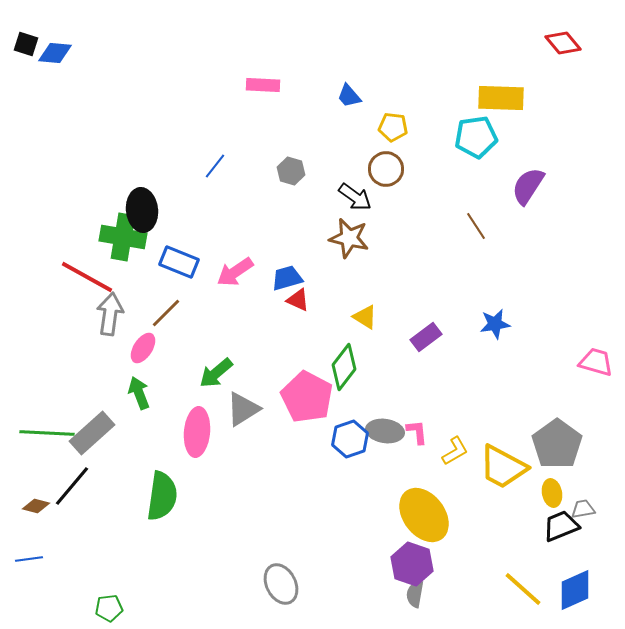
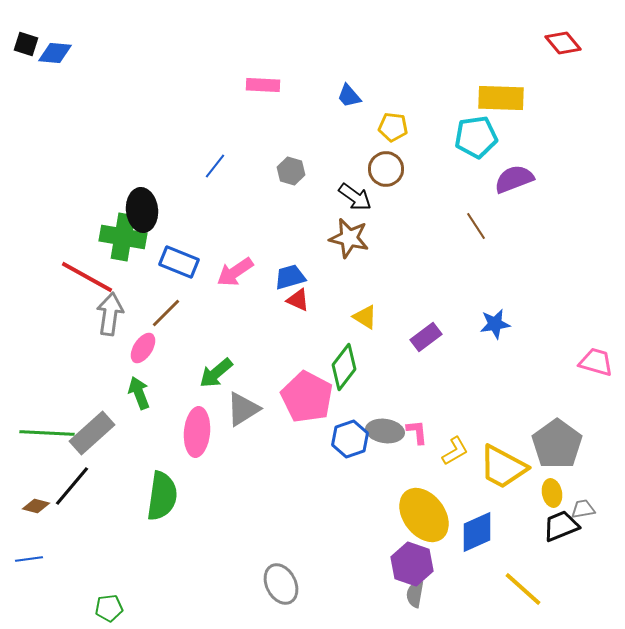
purple semicircle at (528, 186): moved 14 px left, 7 px up; rotated 36 degrees clockwise
blue trapezoid at (287, 278): moved 3 px right, 1 px up
blue diamond at (575, 590): moved 98 px left, 58 px up
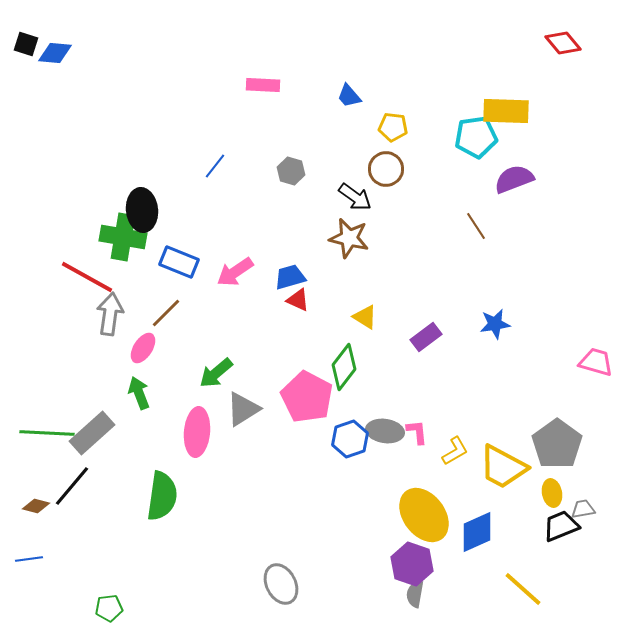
yellow rectangle at (501, 98): moved 5 px right, 13 px down
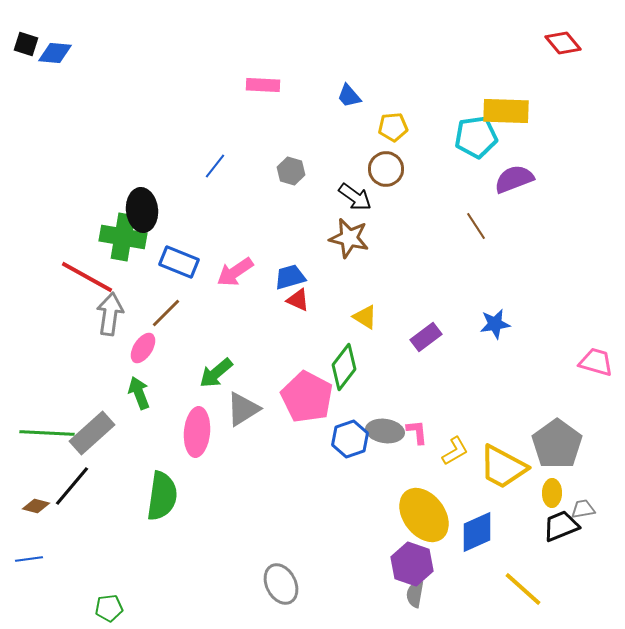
yellow pentagon at (393, 127): rotated 12 degrees counterclockwise
yellow ellipse at (552, 493): rotated 12 degrees clockwise
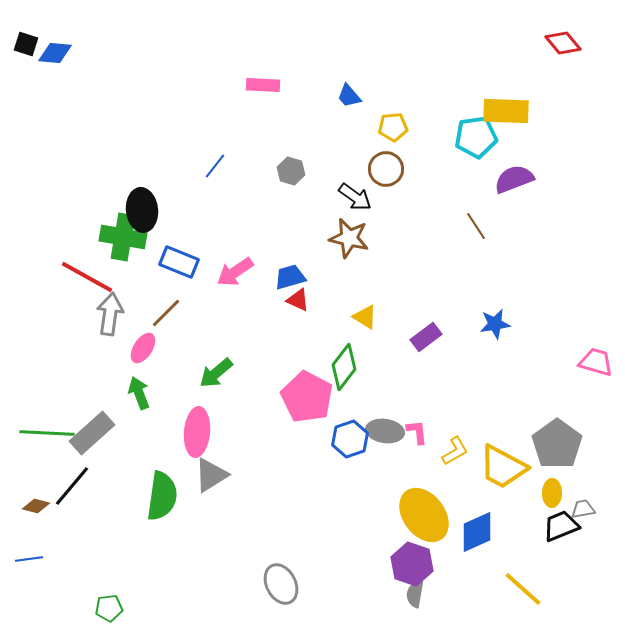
gray triangle at (243, 409): moved 32 px left, 66 px down
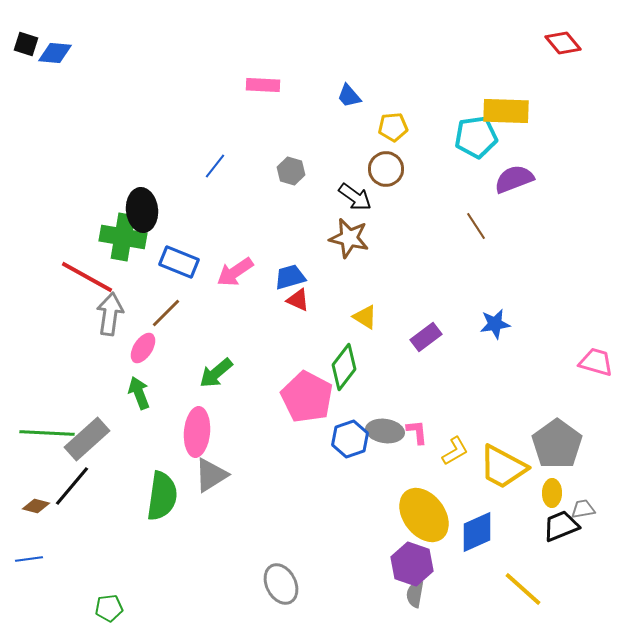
gray rectangle at (92, 433): moved 5 px left, 6 px down
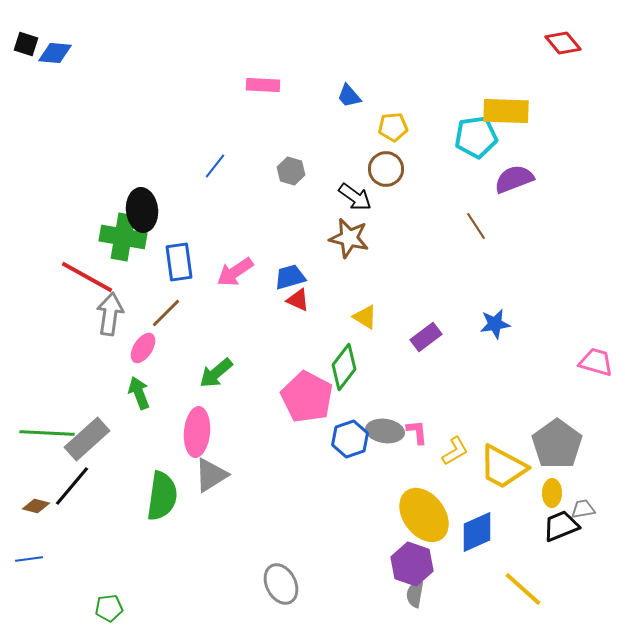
blue rectangle at (179, 262): rotated 60 degrees clockwise
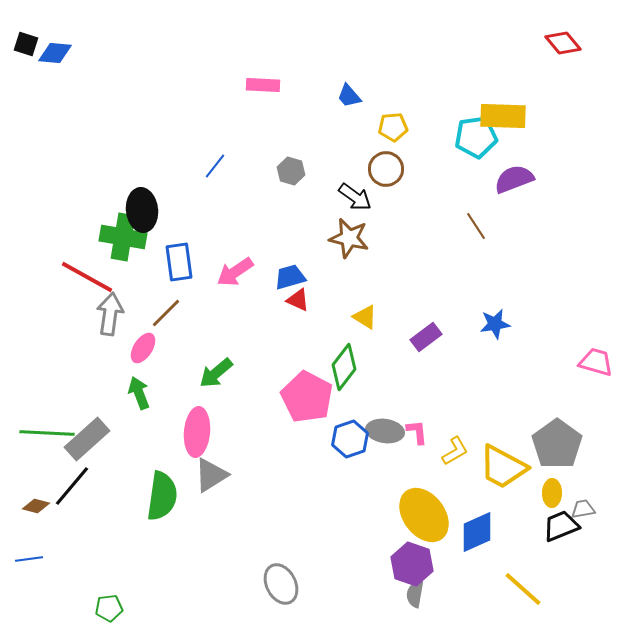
yellow rectangle at (506, 111): moved 3 px left, 5 px down
